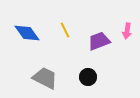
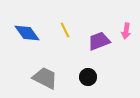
pink arrow: moved 1 px left
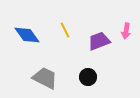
blue diamond: moved 2 px down
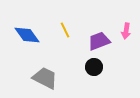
black circle: moved 6 px right, 10 px up
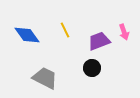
pink arrow: moved 2 px left, 1 px down; rotated 28 degrees counterclockwise
black circle: moved 2 px left, 1 px down
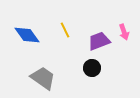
gray trapezoid: moved 2 px left; rotated 8 degrees clockwise
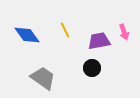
purple trapezoid: rotated 10 degrees clockwise
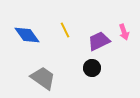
purple trapezoid: rotated 15 degrees counterclockwise
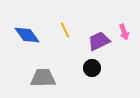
gray trapezoid: rotated 36 degrees counterclockwise
